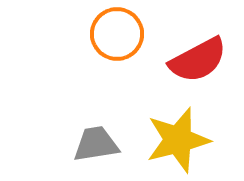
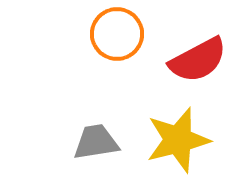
gray trapezoid: moved 2 px up
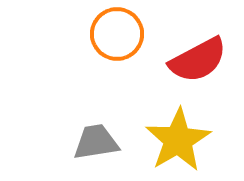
yellow star: rotated 16 degrees counterclockwise
